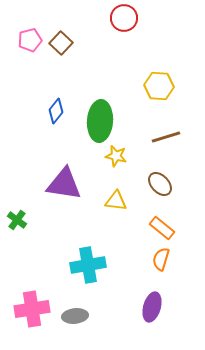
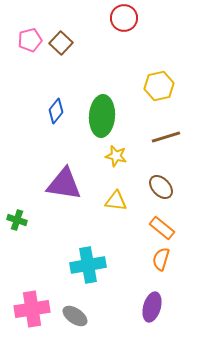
yellow hexagon: rotated 16 degrees counterclockwise
green ellipse: moved 2 px right, 5 px up
brown ellipse: moved 1 px right, 3 px down
green cross: rotated 18 degrees counterclockwise
gray ellipse: rotated 40 degrees clockwise
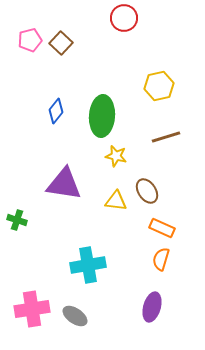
brown ellipse: moved 14 px left, 4 px down; rotated 10 degrees clockwise
orange rectangle: rotated 15 degrees counterclockwise
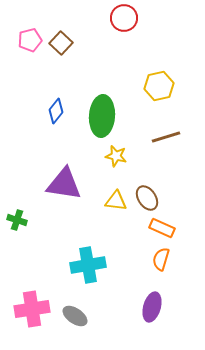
brown ellipse: moved 7 px down
